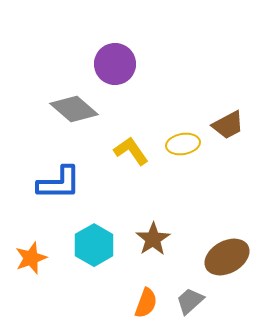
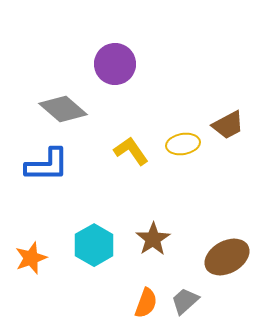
gray diamond: moved 11 px left
blue L-shape: moved 12 px left, 18 px up
gray trapezoid: moved 5 px left
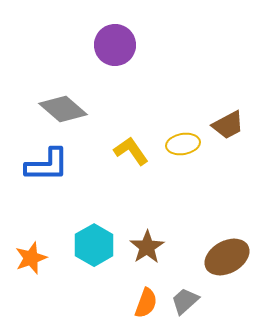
purple circle: moved 19 px up
brown star: moved 6 px left, 8 px down
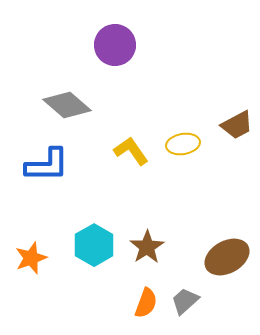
gray diamond: moved 4 px right, 4 px up
brown trapezoid: moved 9 px right
